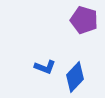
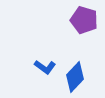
blue L-shape: rotated 15 degrees clockwise
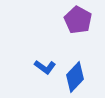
purple pentagon: moved 6 px left; rotated 12 degrees clockwise
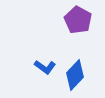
blue diamond: moved 2 px up
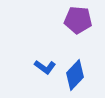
purple pentagon: rotated 24 degrees counterclockwise
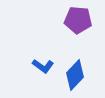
blue L-shape: moved 2 px left, 1 px up
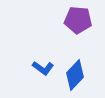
blue L-shape: moved 2 px down
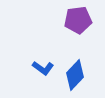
purple pentagon: rotated 12 degrees counterclockwise
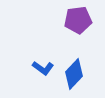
blue diamond: moved 1 px left, 1 px up
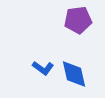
blue diamond: rotated 56 degrees counterclockwise
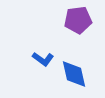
blue L-shape: moved 9 px up
